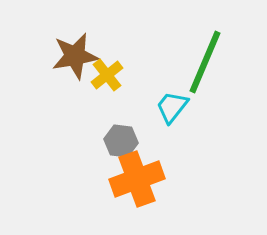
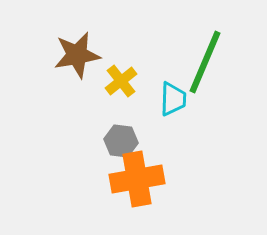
brown star: moved 2 px right, 1 px up
yellow cross: moved 14 px right, 6 px down
cyan trapezoid: moved 1 px right, 8 px up; rotated 144 degrees clockwise
orange cross: rotated 10 degrees clockwise
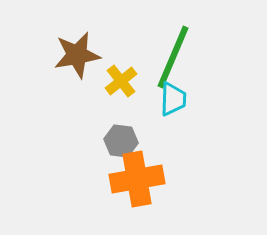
green line: moved 32 px left, 5 px up
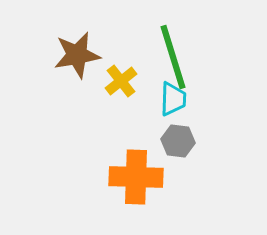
green line: rotated 40 degrees counterclockwise
gray hexagon: moved 57 px right
orange cross: moved 1 px left, 2 px up; rotated 12 degrees clockwise
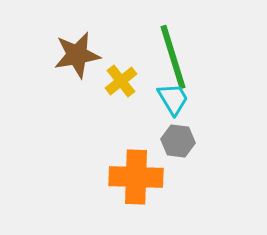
cyan trapezoid: rotated 33 degrees counterclockwise
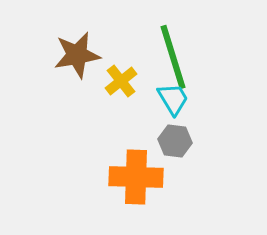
gray hexagon: moved 3 px left
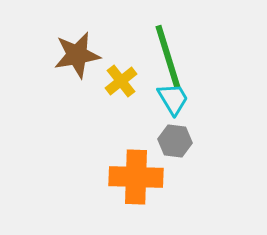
green line: moved 5 px left
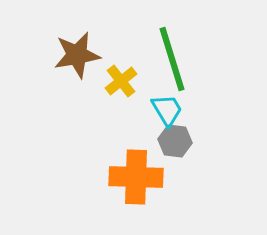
green line: moved 4 px right, 2 px down
cyan trapezoid: moved 6 px left, 11 px down
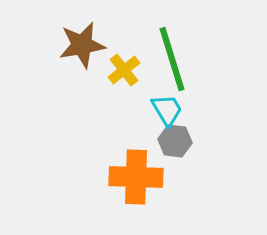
brown star: moved 5 px right, 10 px up
yellow cross: moved 3 px right, 11 px up
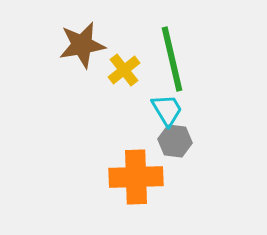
green line: rotated 4 degrees clockwise
orange cross: rotated 4 degrees counterclockwise
